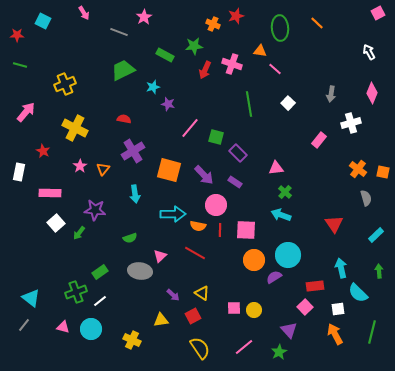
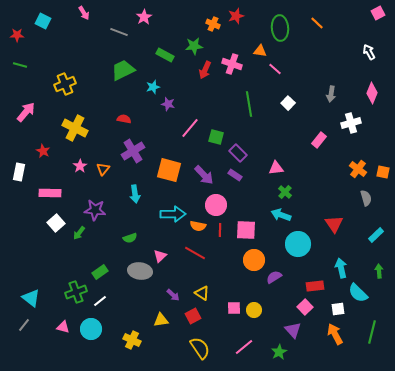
purple rectangle at (235, 182): moved 7 px up
cyan circle at (288, 255): moved 10 px right, 11 px up
purple triangle at (289, 330): moved 4 px right
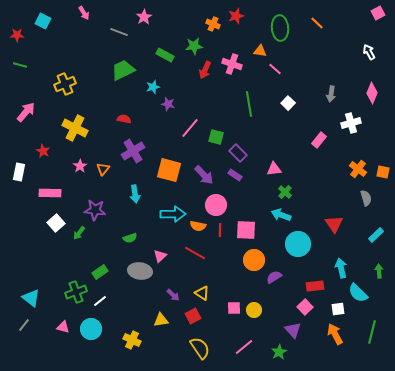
pink triangle at (276, 168): moved 2 px left, 1 px down
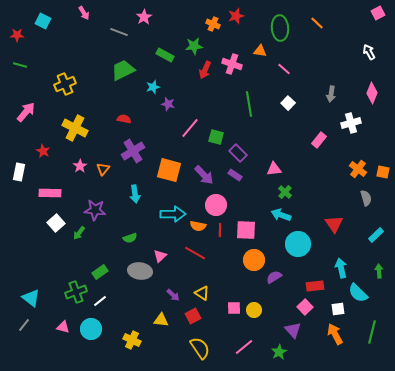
pink line at (275, 69): moved 9 px right
yellow triangle at (161, 320): rotated 14 degrees clockwise
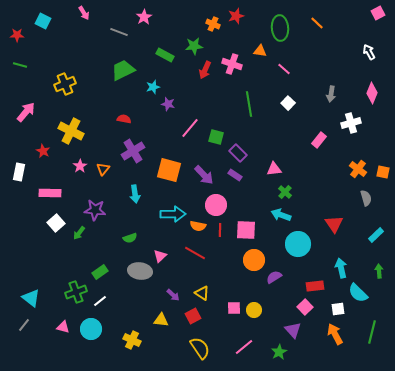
yellow cross at (75, 128): moved 4 px left, 3 px down
